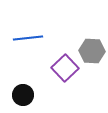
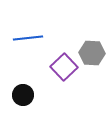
gray hexagon: moved 2 px down
purple square: moved 1 px left, 1 px up
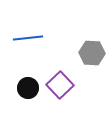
purple square: moved 4 px left, 18 px down
black circle: moved 5 px right, 7 px up
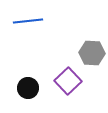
blue line: moved 17 px up
purple square: moved 8 px right, 4 px up
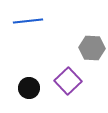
gray hexagon: moved 5 px up
black circle: moved 1 px right
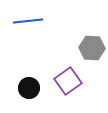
purple square: rotated 8 degrees clockwise
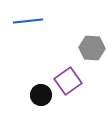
black circle: moved 12 px right, 7 px down
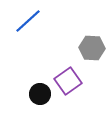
blue line: rotated 36 degrees counterclockwise
black circle: moved 1 px left, 1 px up
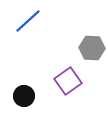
black circle: moved 16 px left, 2 px down
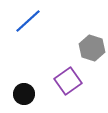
gray hexagon: rotated 15 degrees clockwise
black circle: moved 2 px up
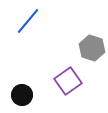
blue line: rotated 8 degrees counterclockwise
black circle: moved 2 px left, 1 px down
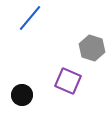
blue line: moved 2 px right, 3 px up
purple square: rotated 32 degrees counterclockwise
